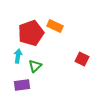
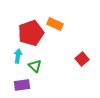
orange rectangle: moved 2 px up
red square: rotated 24 degrees clockwise
green triangle: rotated 32 degrees counterclockwise
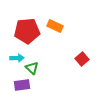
orange rectangle: moved 2 px down
red pentagon: moved 4 px left, 2 px up; rotated 15 degrees clockwise
cyan arrow: moved 1 px left, 2 px down; rotated 80 degrees clockwise
green triangle: moved 3 px left, 2 px down
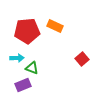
green triangle: rotated 24 degrees counterclockwise
purple rectangle: moved 1 px right; rotated 14 degrees counterclockwise
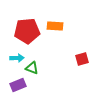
orange rectangle: rotated 21 degrees counterclockwise
red square: rotated 24 degrees clockwise
purple rectangle: moved 5 px left
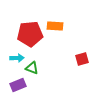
red pentagon: moved 3 px right, 3 px down
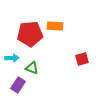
cyan arrow: moved 5 px left
purple rectangle: rotated 35 degrees counterclockwise
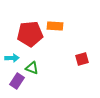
purple rectangle: moved 1 px left, 4 px up
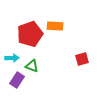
red pentagon: rotated 15 degrees counterclockwise
green triangle: moved 2 px up
purple rectangle: moved 1 px up
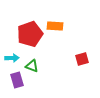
purple rectangle: rotated 49 degrees counterclockwise
